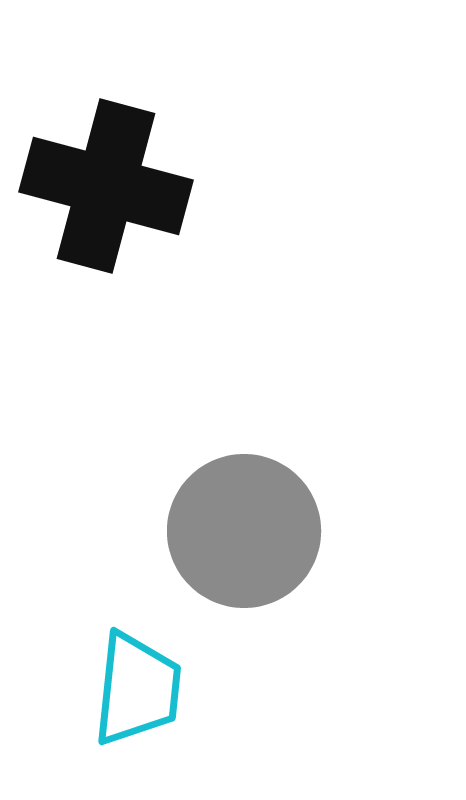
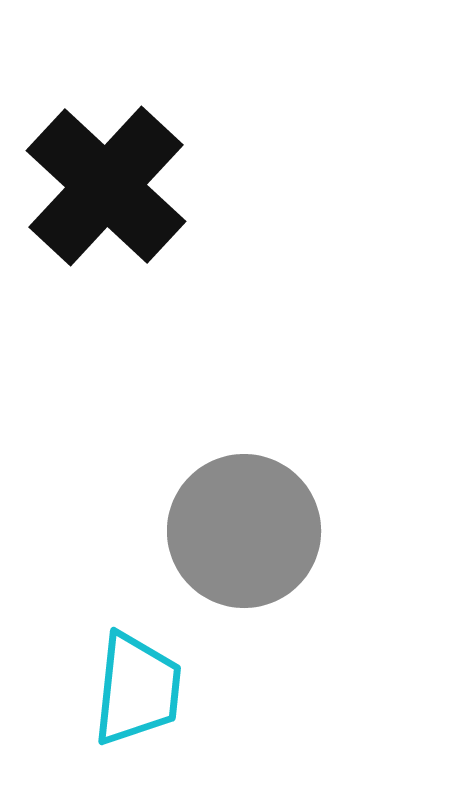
black cross: rotated 28 degrees clockwise
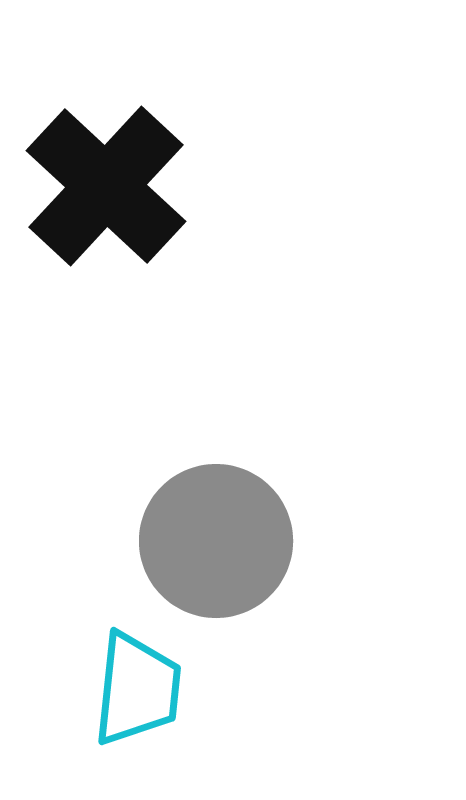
gray circle: moved 28 px left, 10 px down
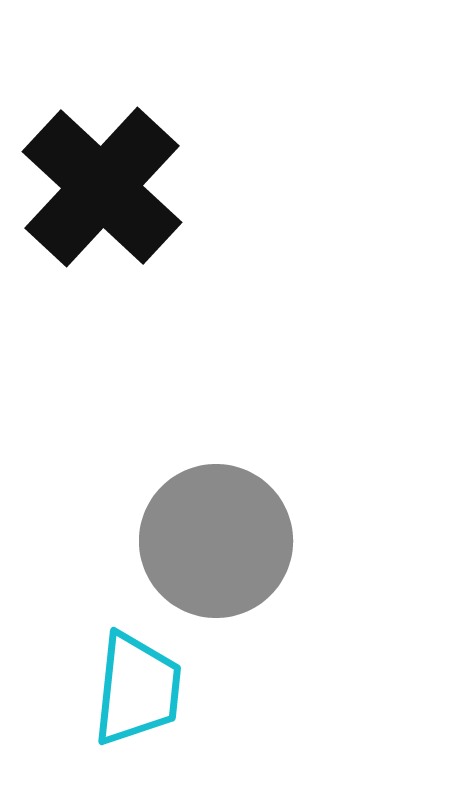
black cross: moved 4 px left, 1 px down
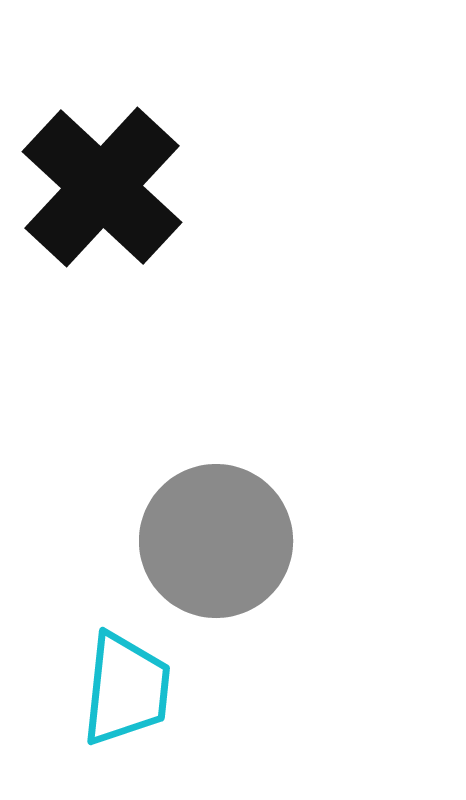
cyan trapezoid: moved 11 px left
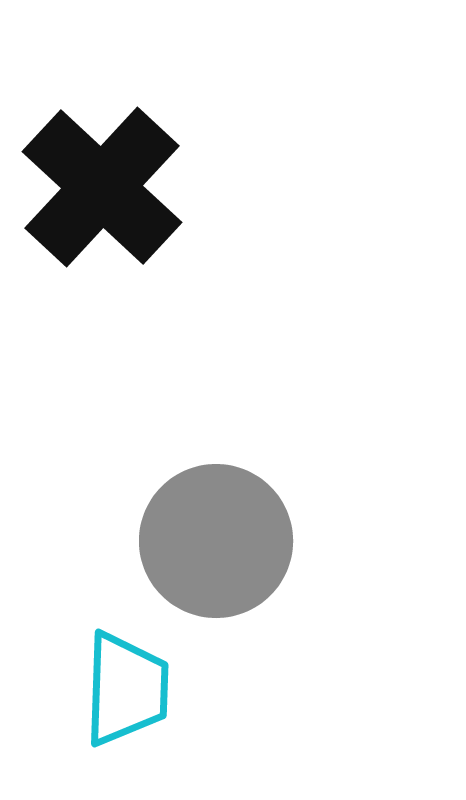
cyan trapezoid: rotated 4 degrees counterclockwise
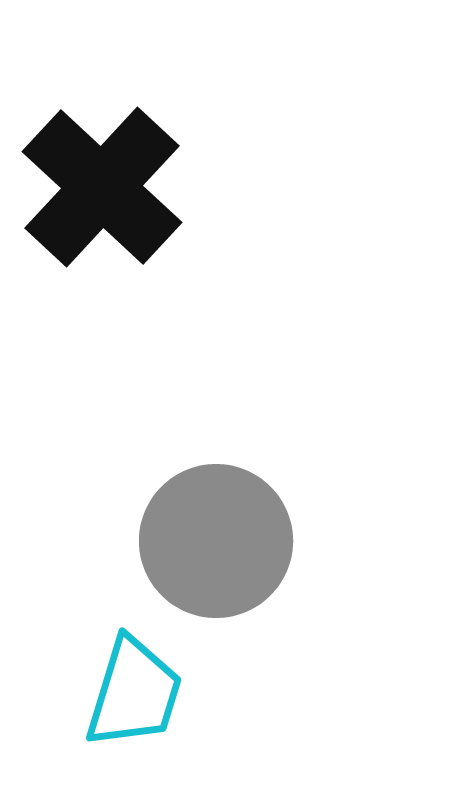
cyan trapezoid: moved 8 px right, 4 px down; rotated 15 degrees clockwise
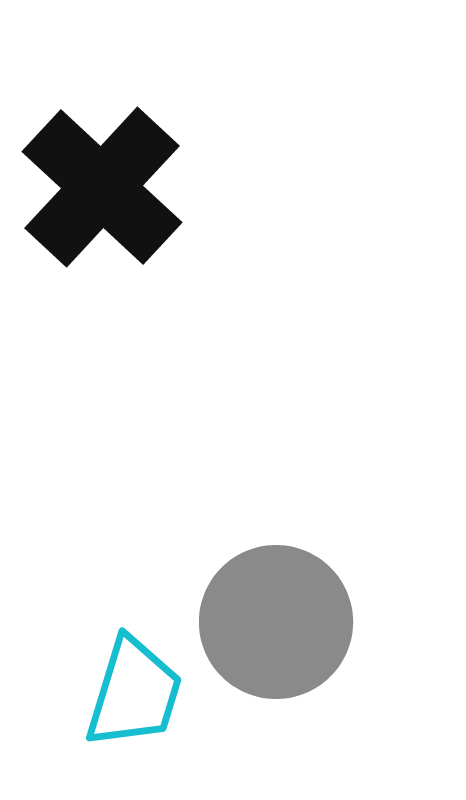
gray circle: moved 60 px right, 81 px down
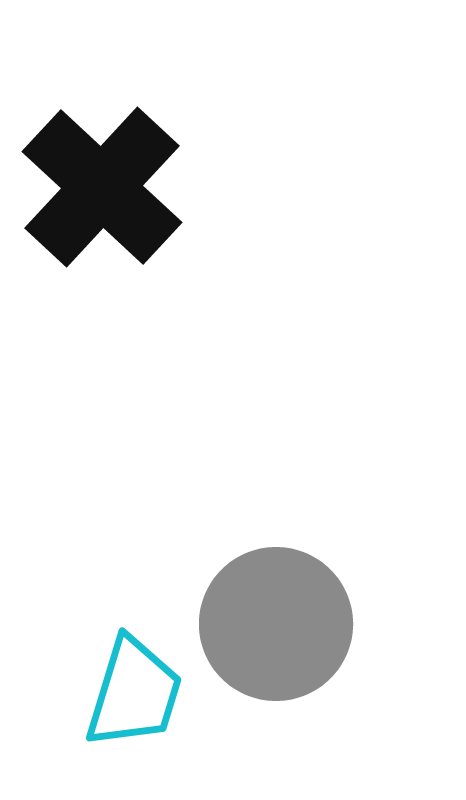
gray circle: moved 2 px down
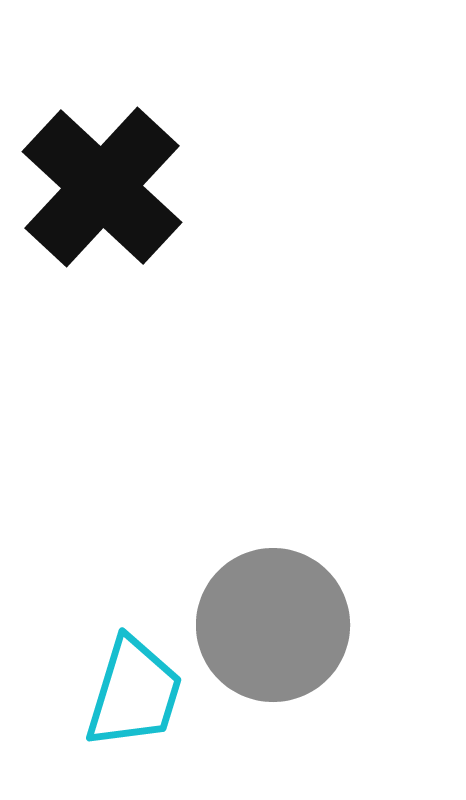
gray circle: moved 3 px left, 1 px down
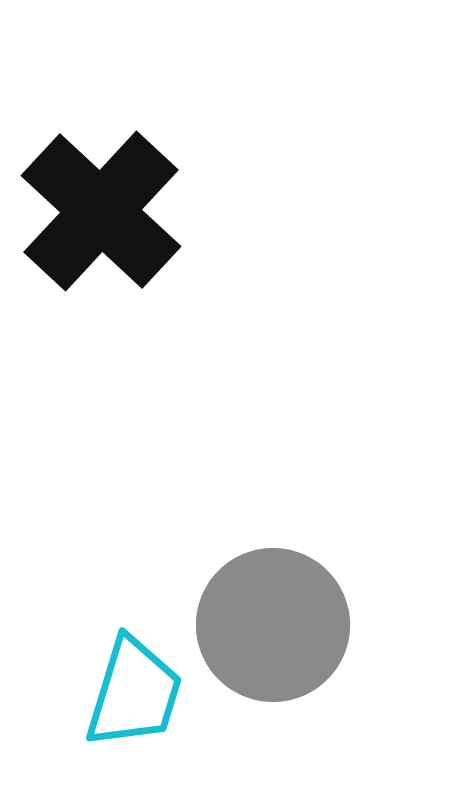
black cross: moved 1 px left, 24 px down
